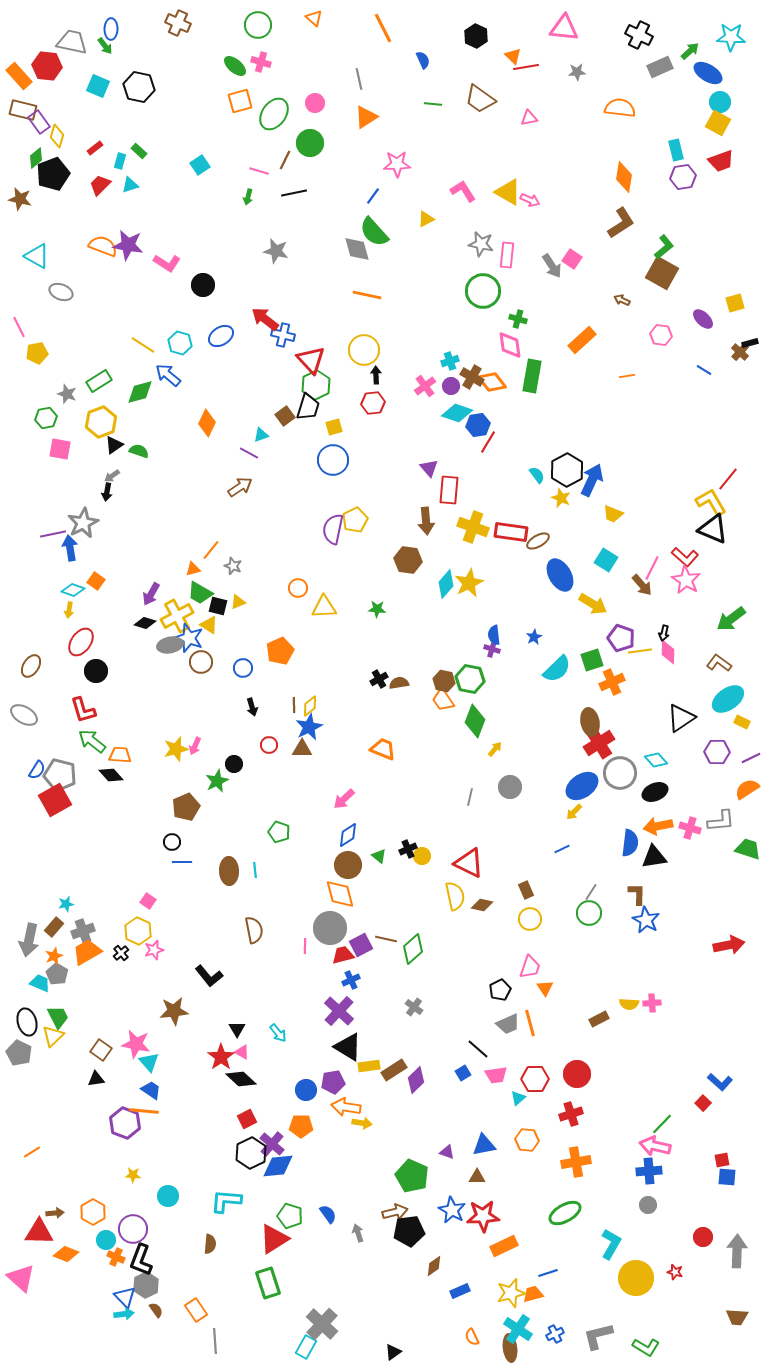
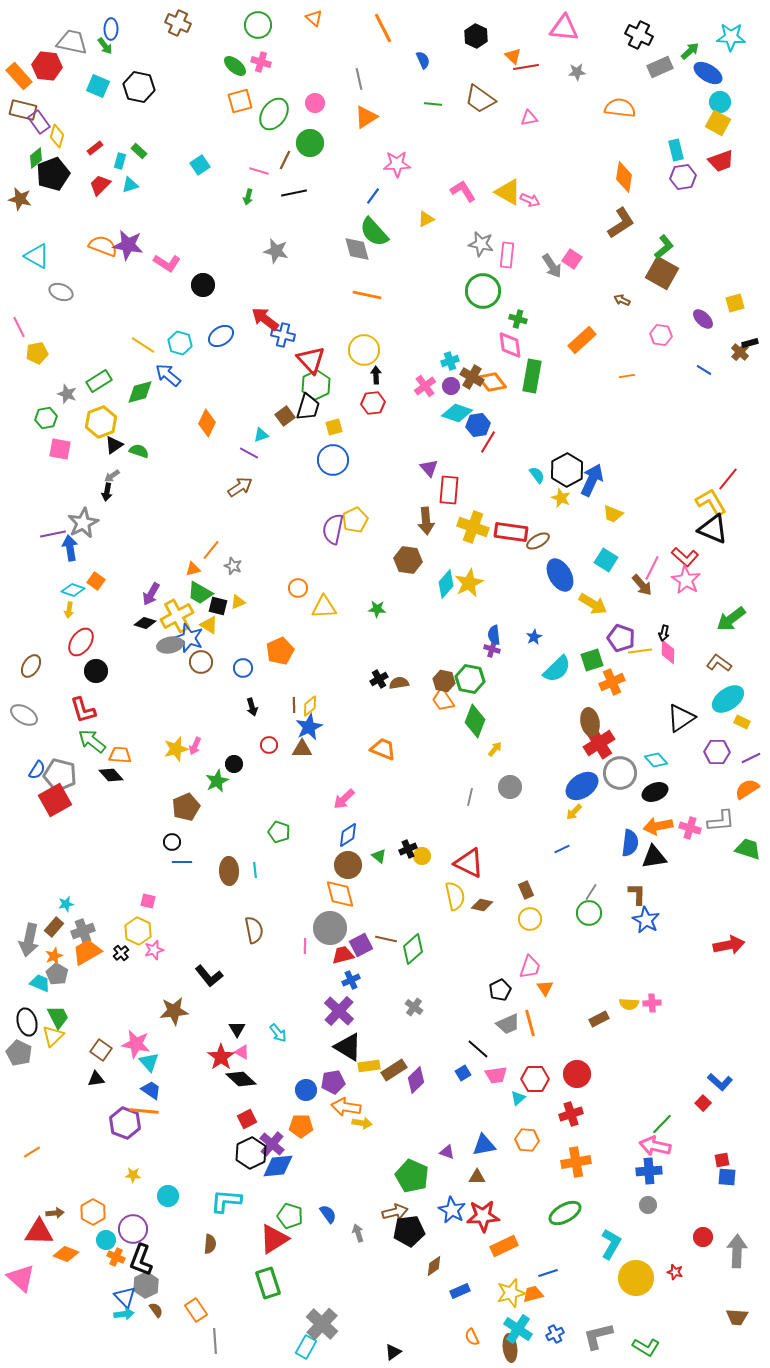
pink square at (148, 901): rotated 21 degrees counterclockwise
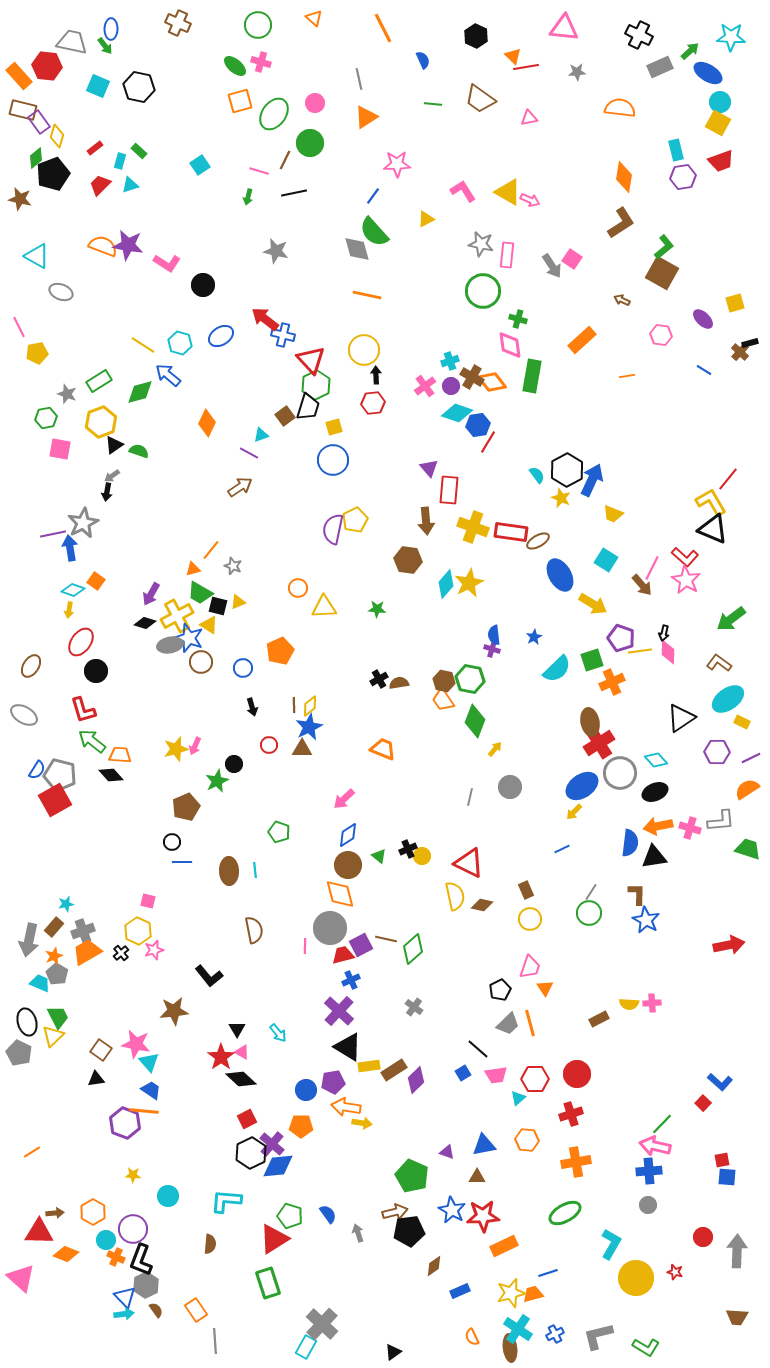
gray trapezoid at (508, 1024): rotated 20 degrees counterclockwise
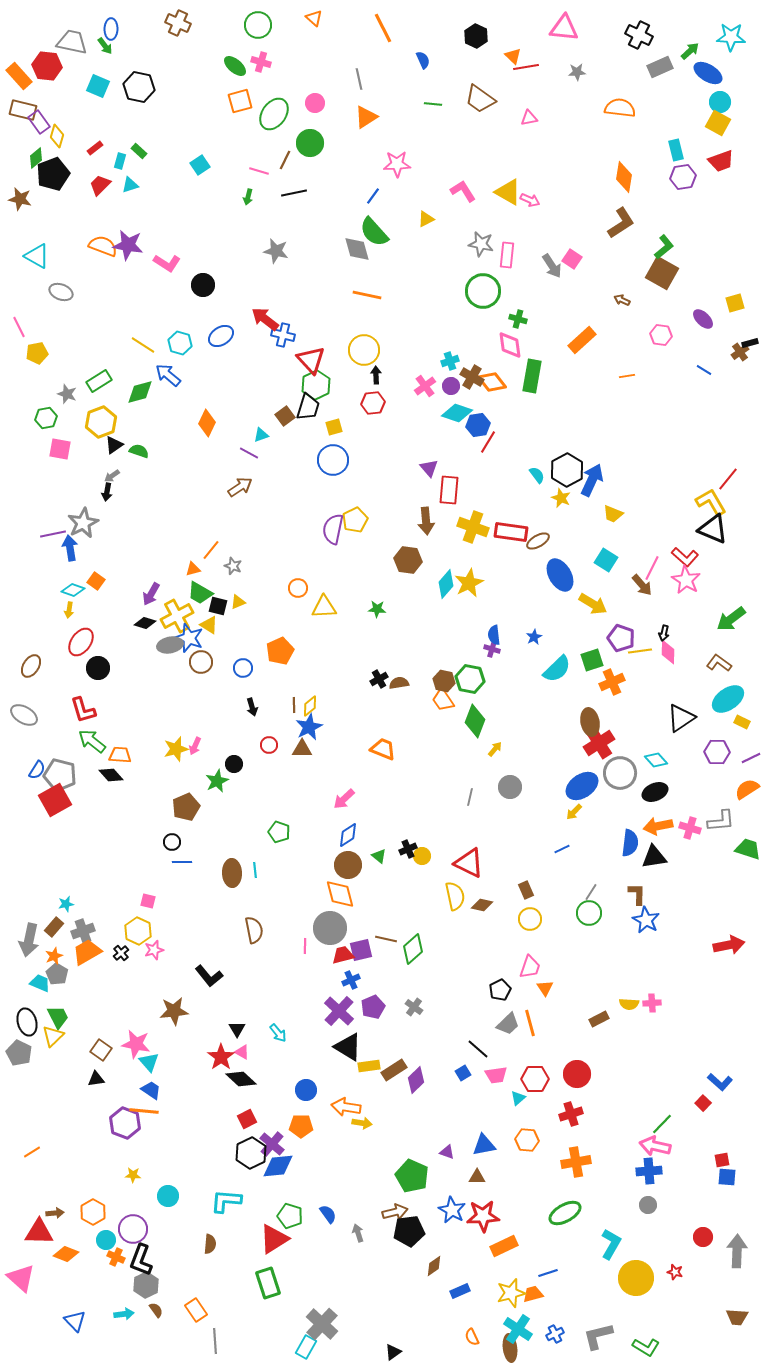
brown cross at (740, 352): rotated 12 degrees clockwise
black circle at (96, 671): moved 2 px right, 3 px up
brown ellipse at (229, 871): moved 3 px right, 2 px down
purple square at (361, 945): moved 5 px down; rotated 15 degrees clockwise
purple pentagon at (333, 1082): moved 40 px right, 75 px up; rotated 15 degrees counterclockwise
blue triangle at (125, 1297): moved 50 px left, 24 px down
